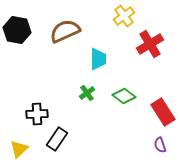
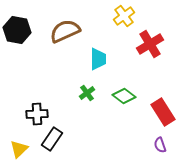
black rectangle: moved 5 px left
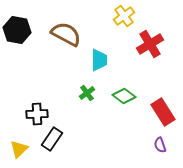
brown semicircle: moved 1 px right, 3 px down; rotated 52 degrees clockwise
cyan trapezoid: moved 1 px right, 1 px down
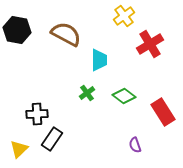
purple semicircle: moved 25 px left
